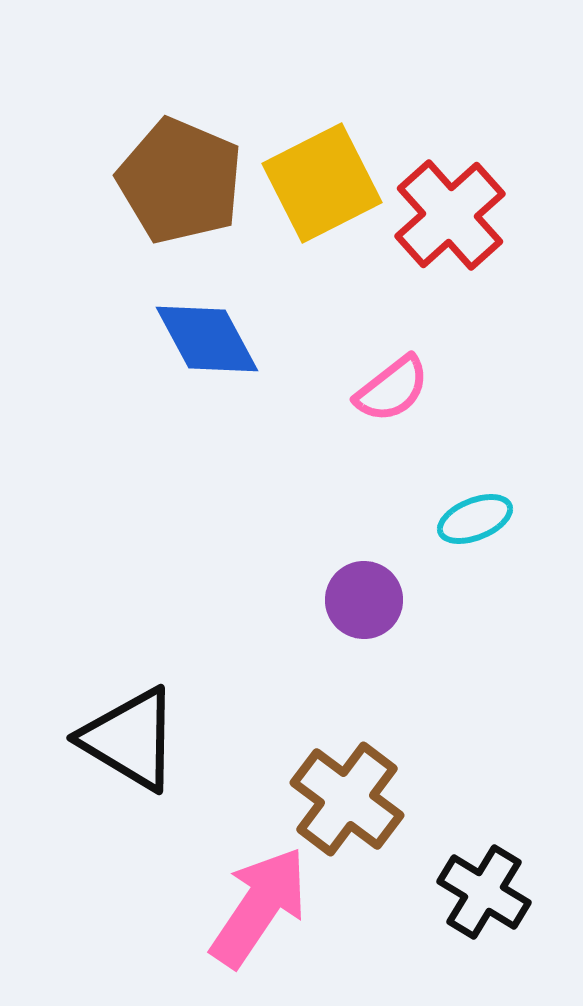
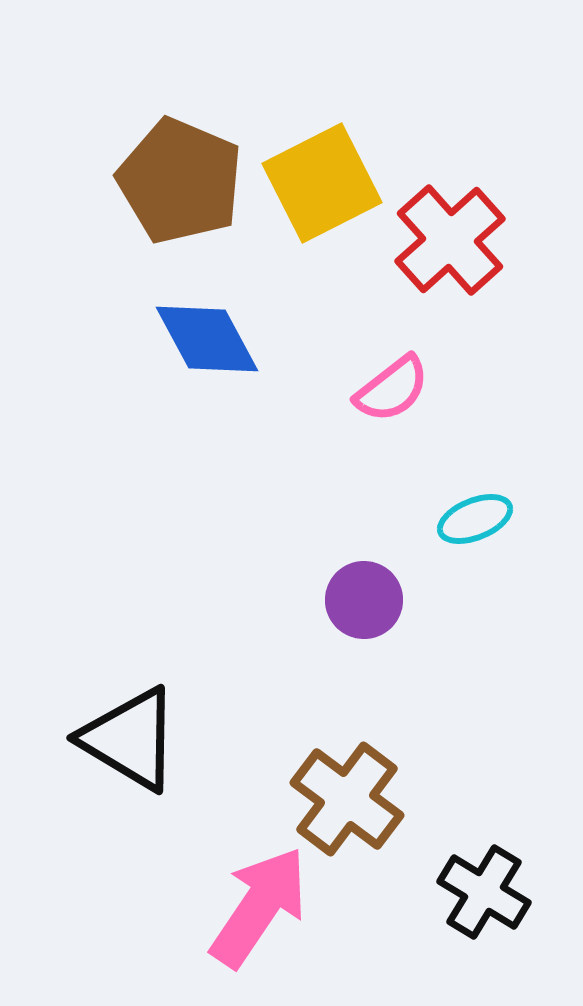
red cross: moved 25 px down
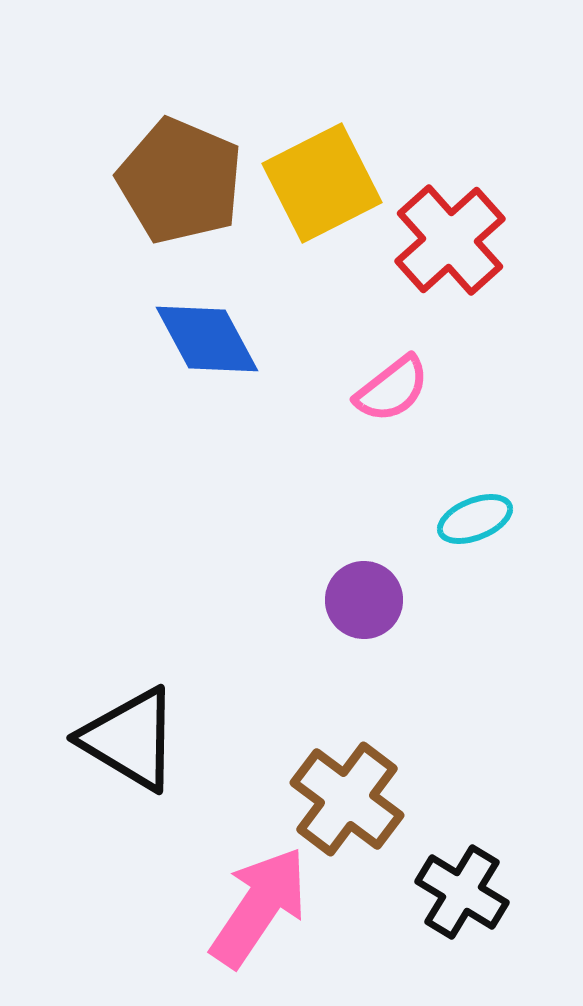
black cross: moved 22 px left
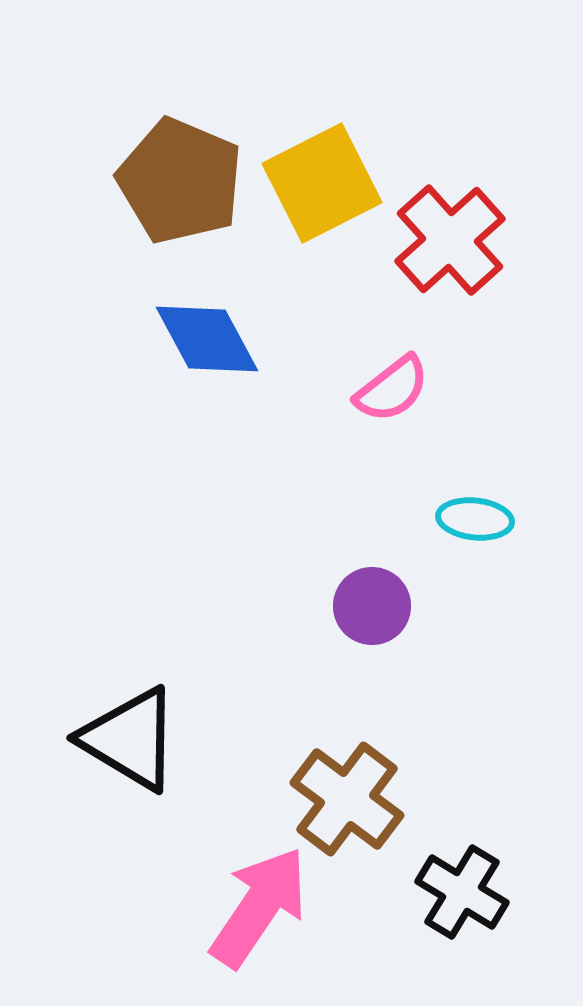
cyan ellipse: rotated 28 degrees clockwise
purple circle: moved 8 px right, 6 px down
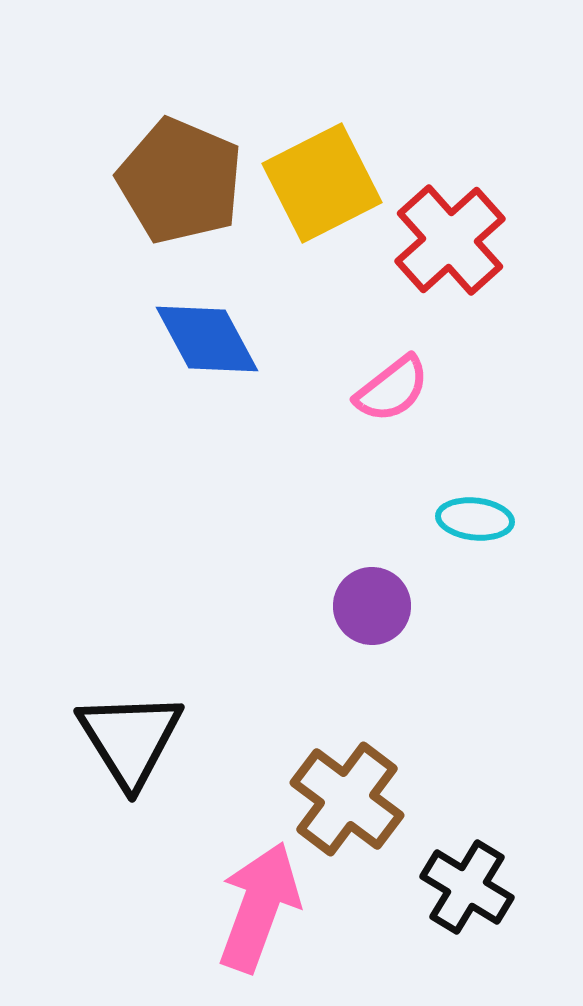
black triangle: rotated 27 degrees clockwise
black cross: moved 5 px right, 5 px up
pink arrow: rotated 14 degrees counterclockwise
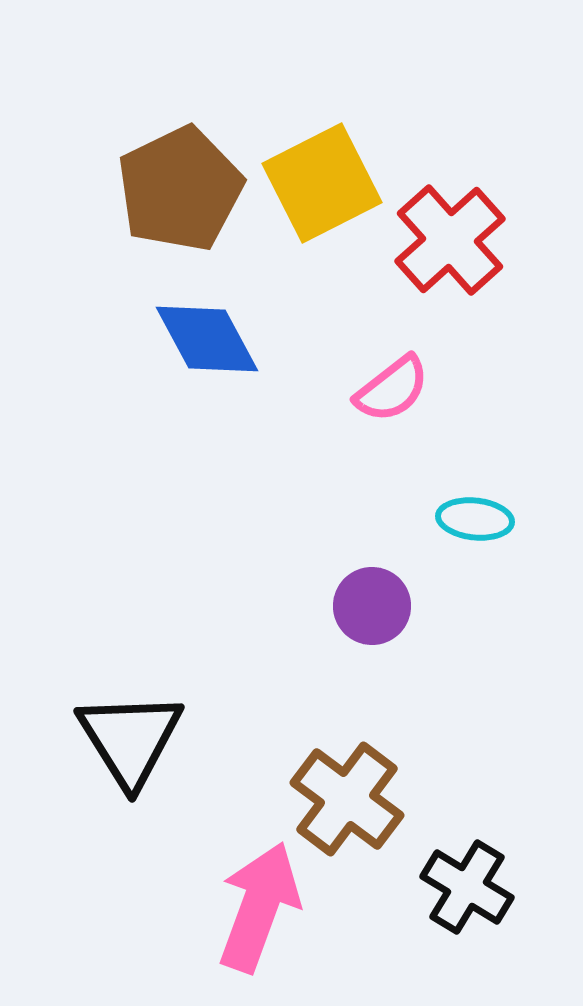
brown pentagon: moved 8 px down; rotated 23 degrees clockwise
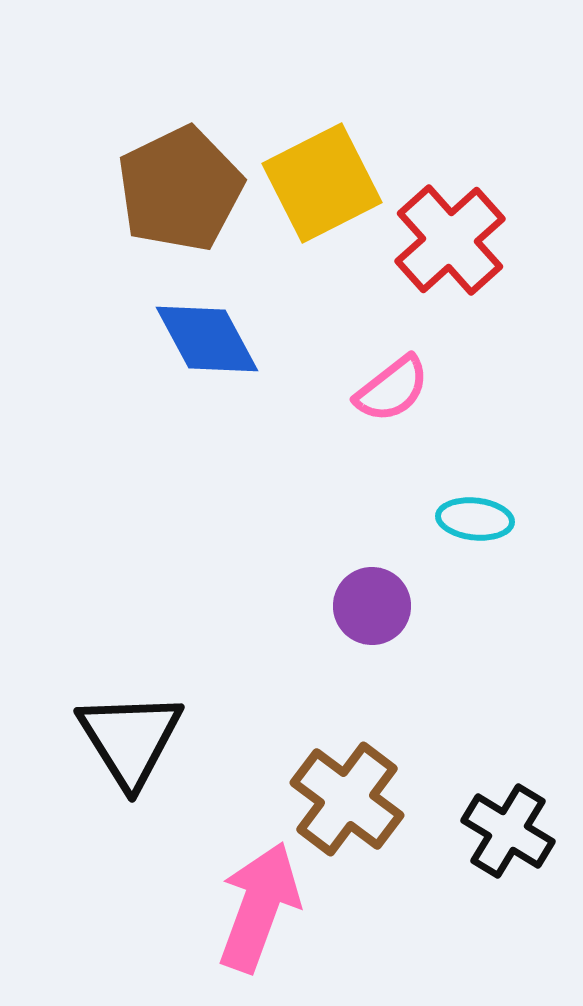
black cross: moved 41 px right, 56 px up
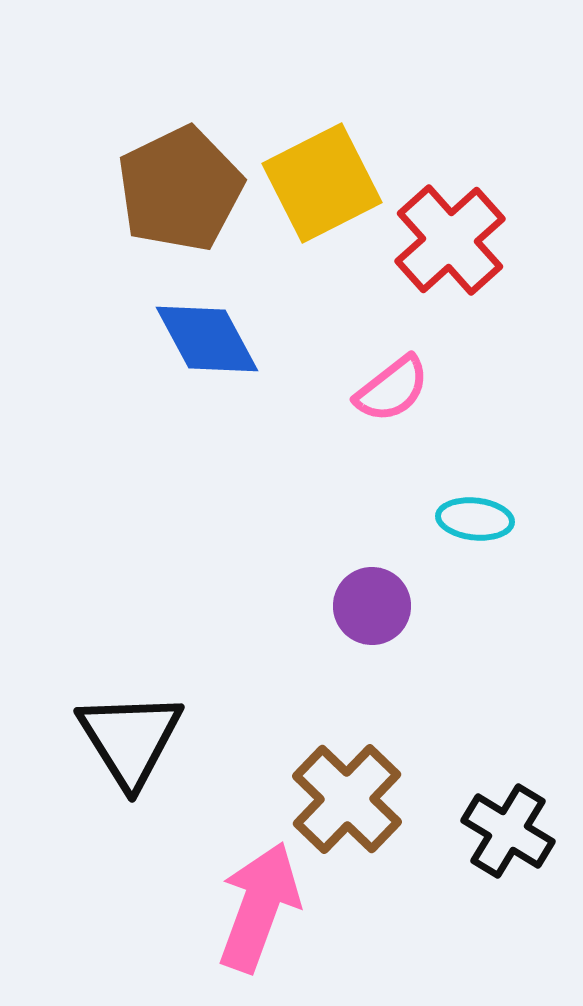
brown cross: rotated 7 degrees clockwise
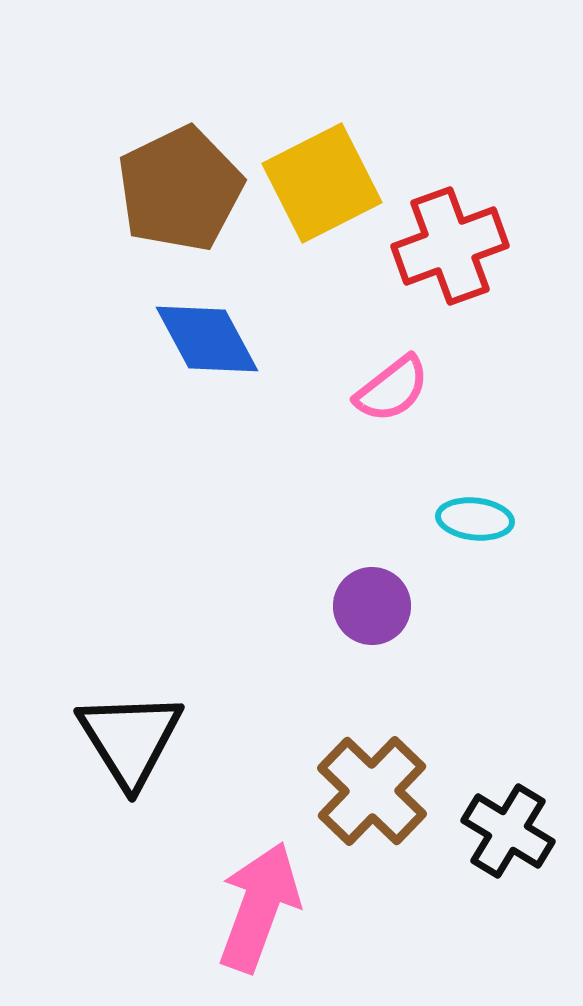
red cross: moved 6 px down; rotated 22 degrees clockwise
brown cross: moved 25 px right, 8 px up
